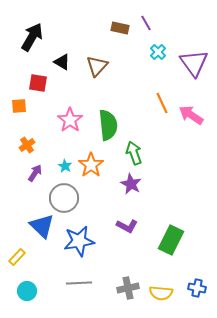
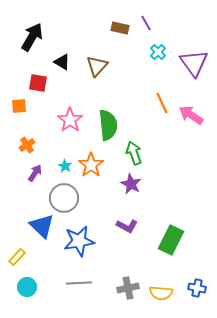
cyan circle: moved 4 px up
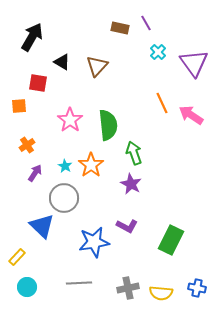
blue star: moved 15 px right, 1 px down
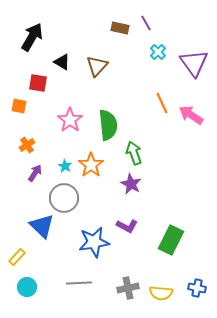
orange square: rotated 14 degrees clockwise
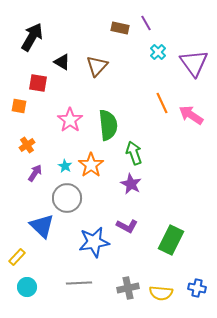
gray circle: moved 3 px right
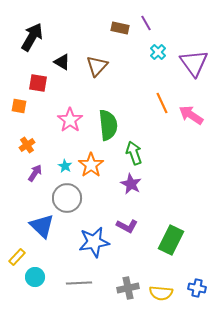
cyan circle: moved 8 px right, 10 px up
